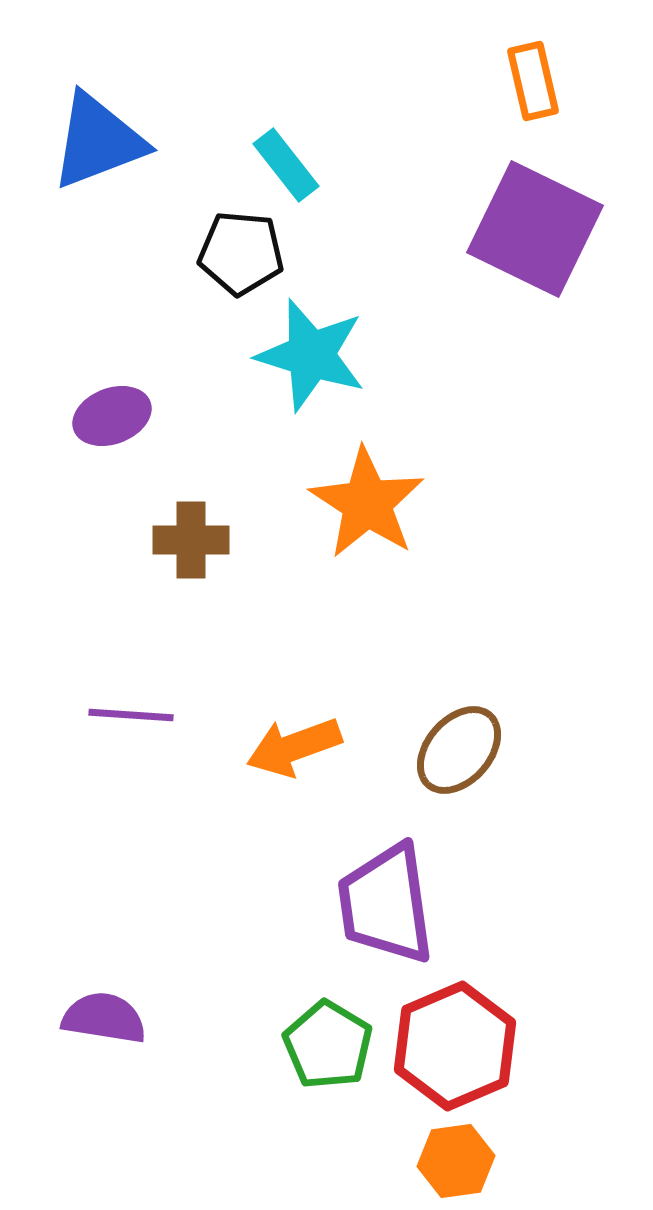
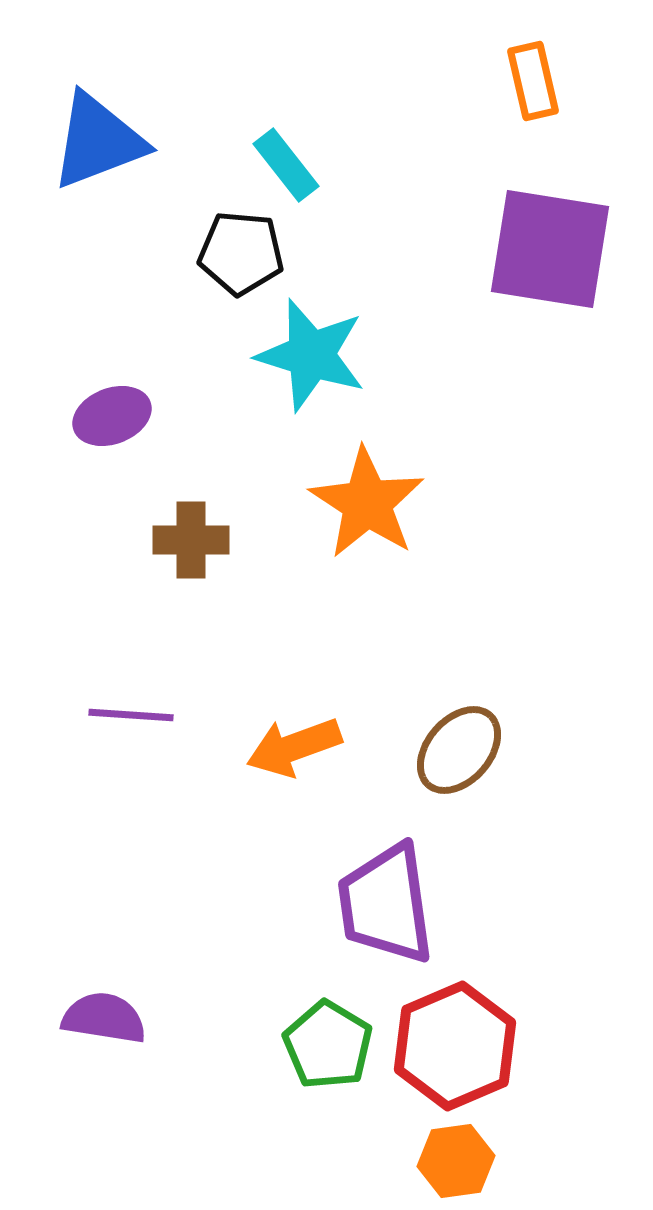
purple square: moved 15 px right, 20 px down; rotated 17 degrees counterclockwise
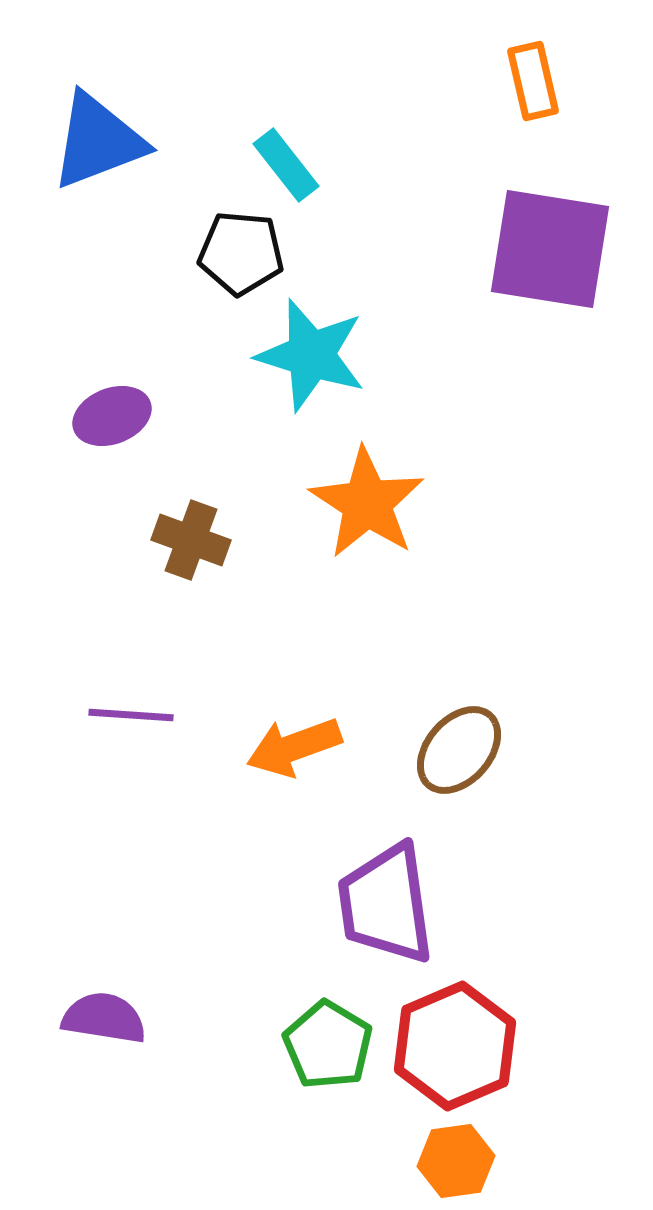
brown cross: rotated 20 degrees clockwise
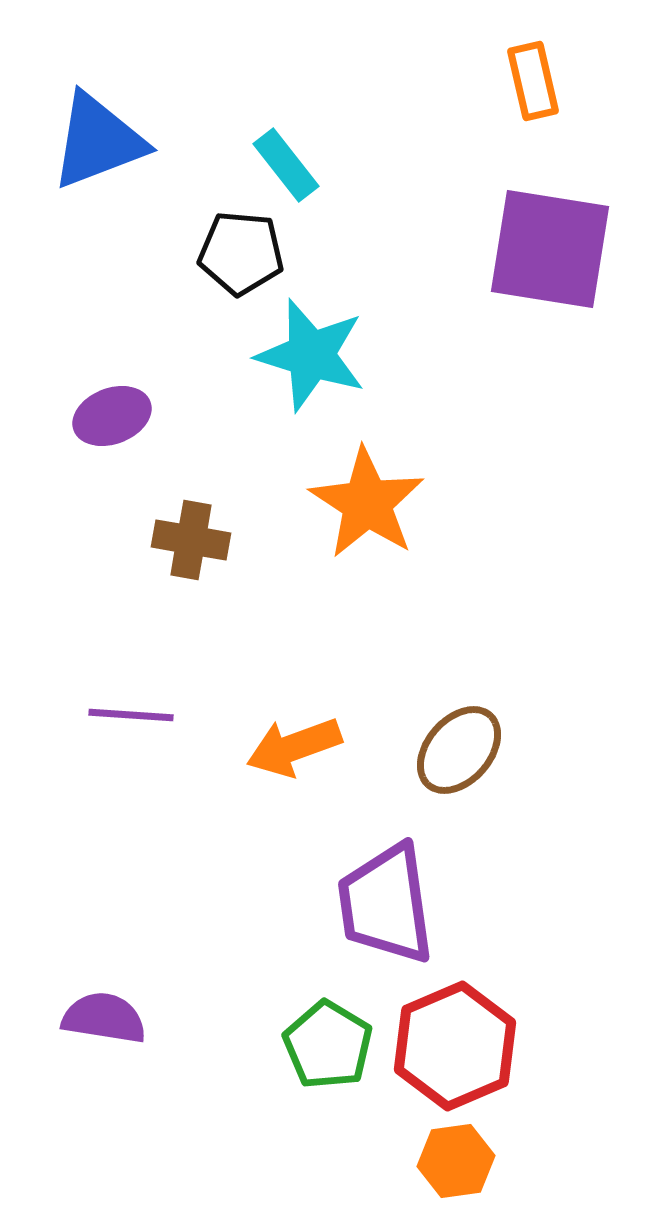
brown cross: rotated 10 degrees counterclockwise
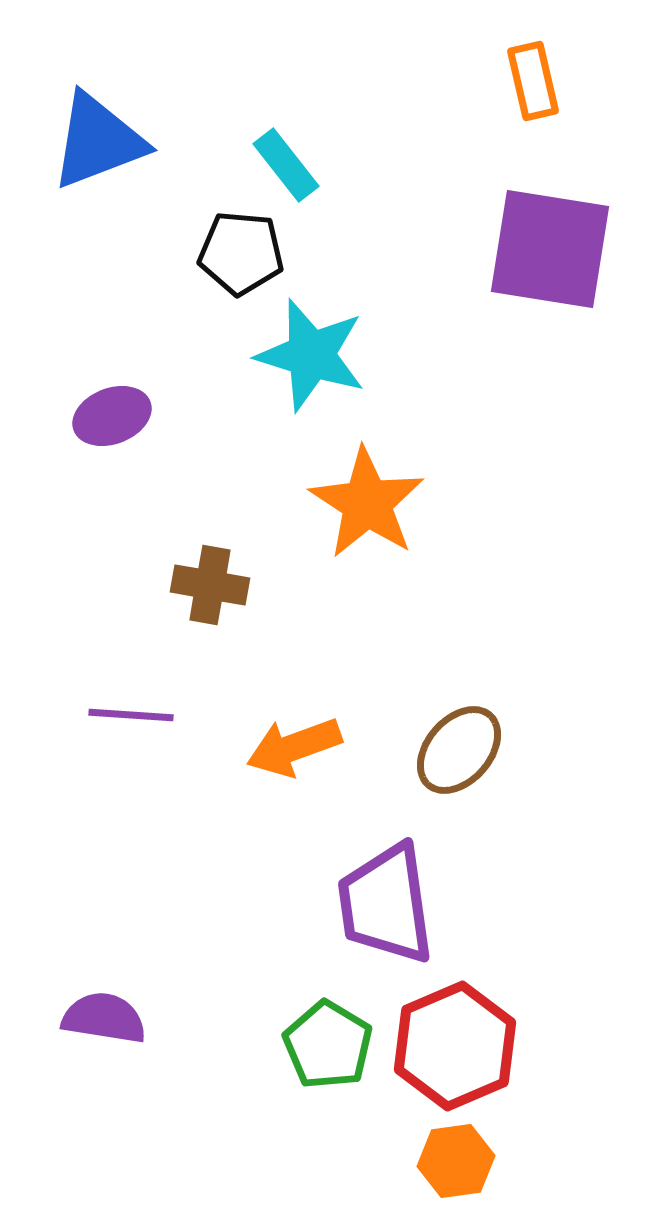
brown cross: moved 19 px right, 45 px down
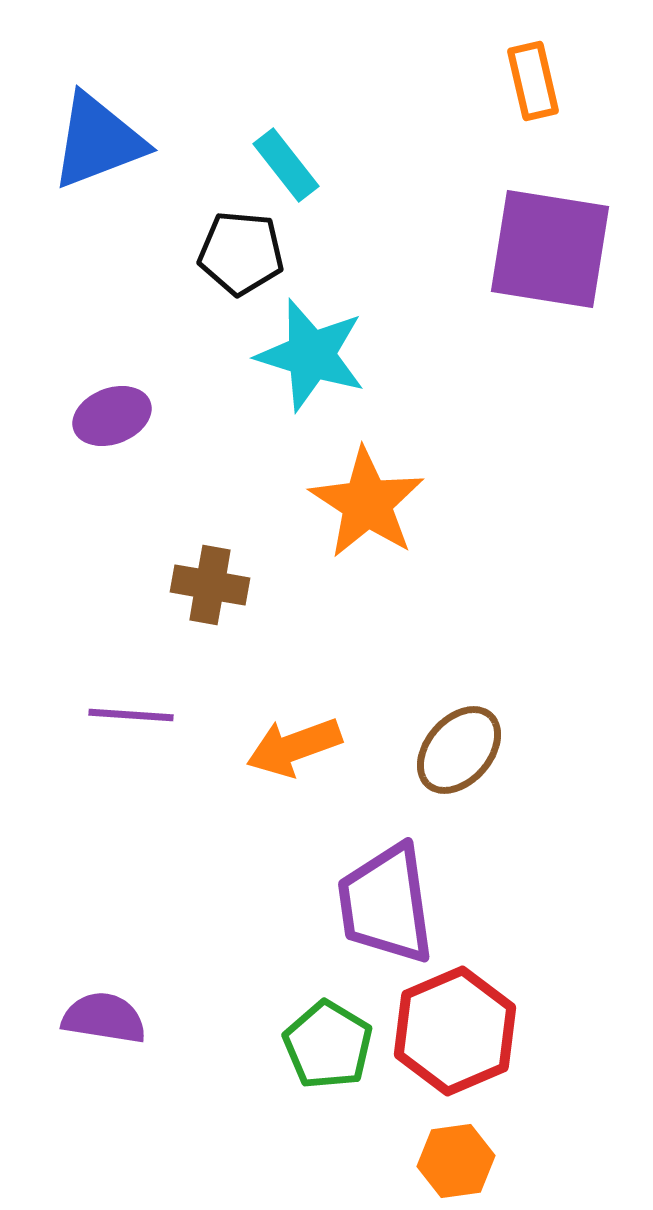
red hexagon: moved 15 px up
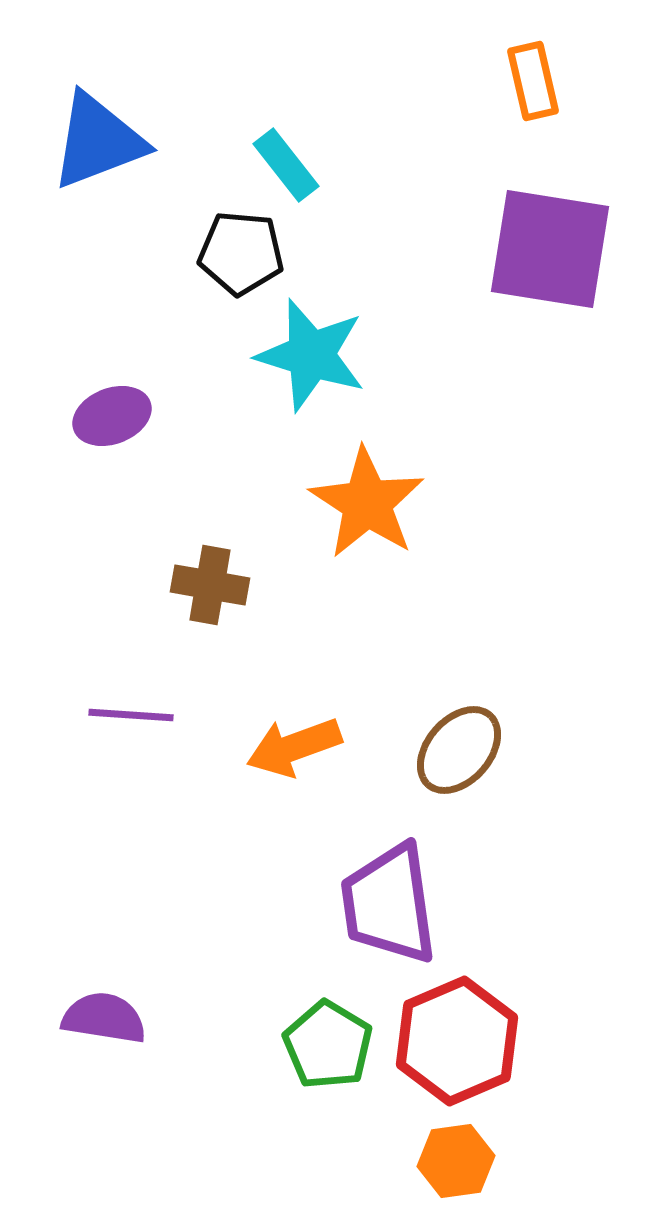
purple trapezoid: moved 3 px right
red hexagon: moved 2 px right, 10 px down
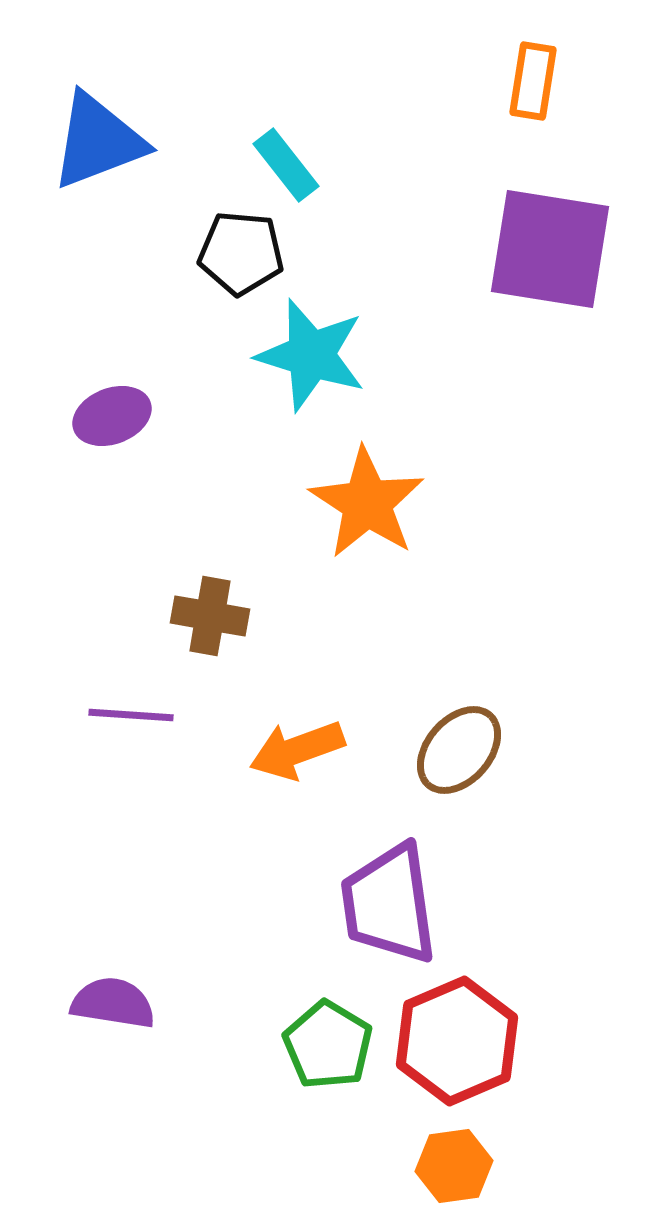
orange rectangle: rotated 22 degrees clockwise
brown cross: moved 31 px down
orange arrow: moved 3 px right, 3 px down
purple semicircle: moved 9 px right, 15 px up
orange hexagon: moved 2 px left, 5 px down
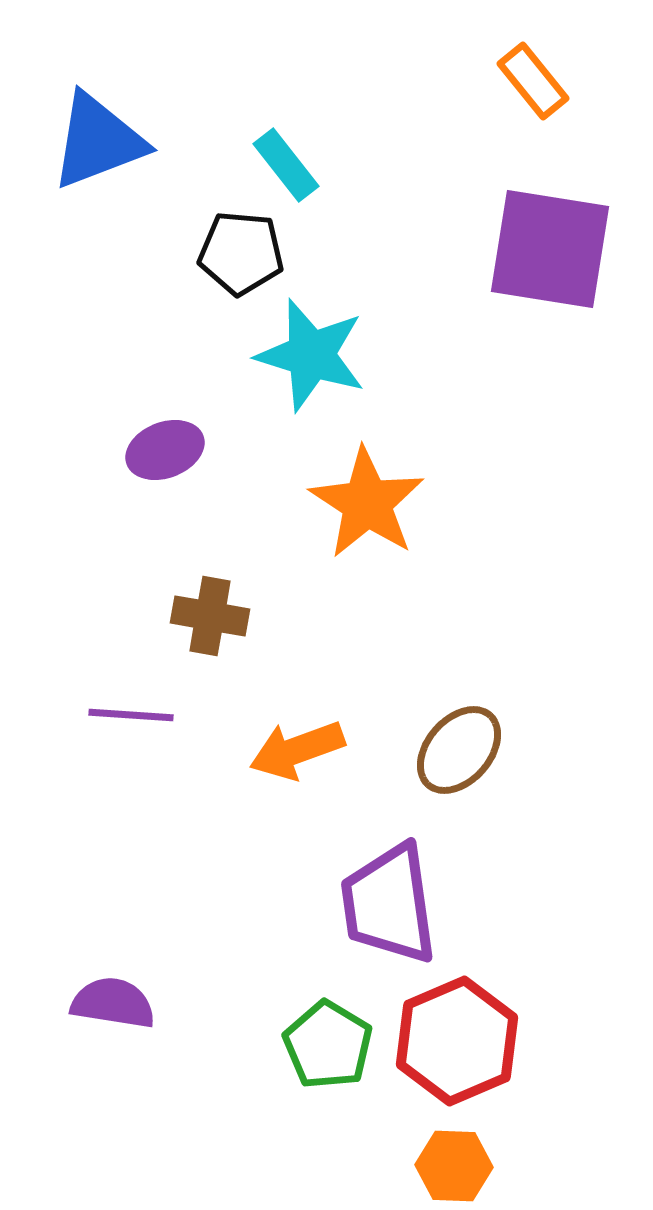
orange rectangle: rotated 48 degrees counterclockwise
purple ellipse: moved 53 px right, 34 px down
orange hexagon: rotated 10 degrees clockwise
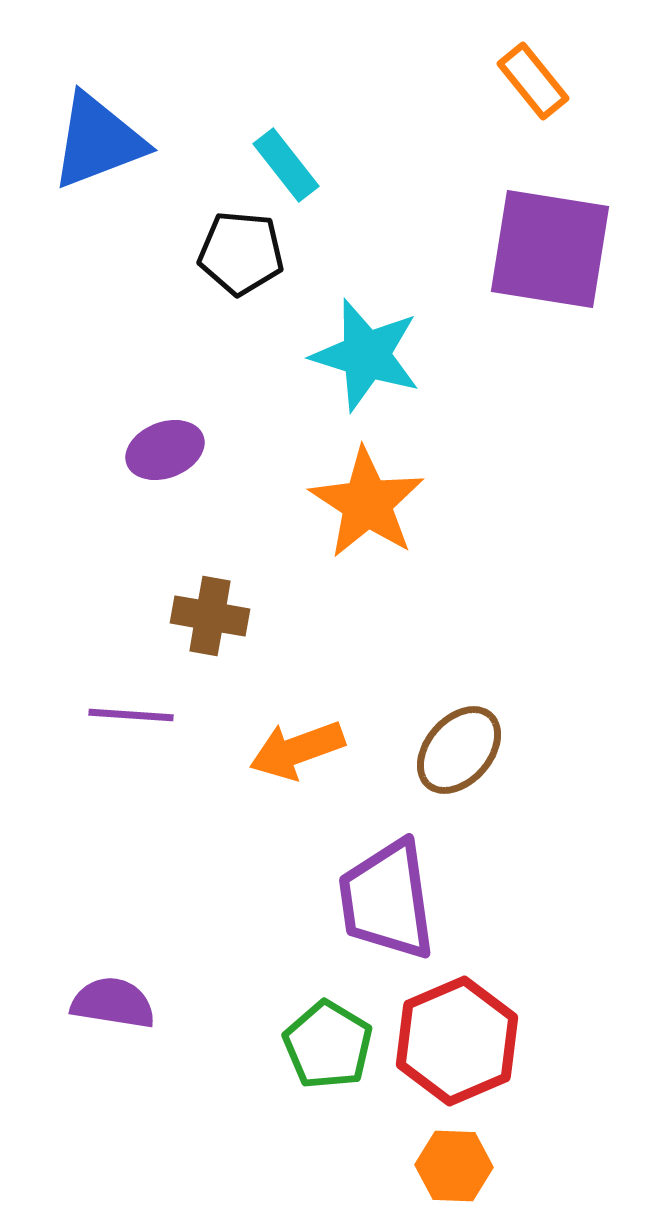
cyan star: moved 55 px right
purple trapezoid: moved 2 px left, 4 px up
